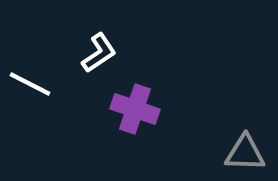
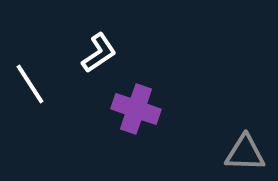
white line: rotated 30 degrees clockwise
purple cross: moved 1 px right
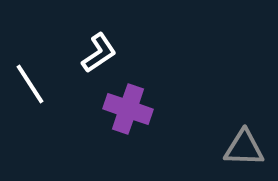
purple cross: moved 8 px left
gray triangle: moved 1 px left, 5 px up
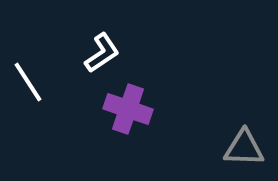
white L-shape: moved 3 px right
white line: moved 2 px left, 2 px up
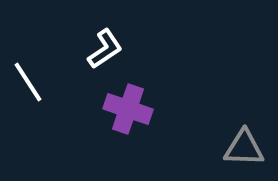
white L-shape: moved 3 px right, 4 px up
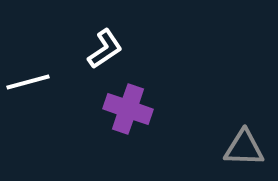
white line: rotated 72 degrees counterclockwise
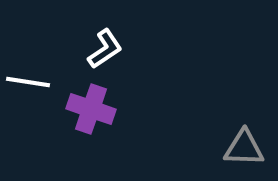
white line: rotated 24 degrees clockwise
purple cross: moved 37 px left
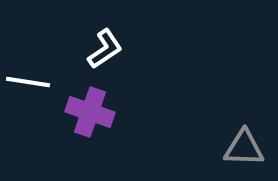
purple cross: moved 1 px left, 3 px down
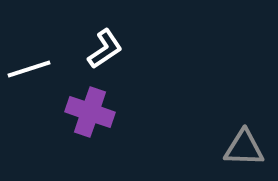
white line: moved 1 px right, 13 px up; rotated 27 degrees counterclockwise
